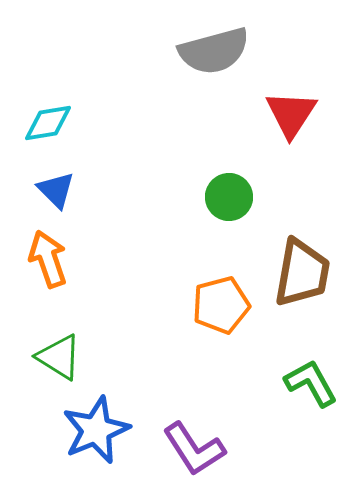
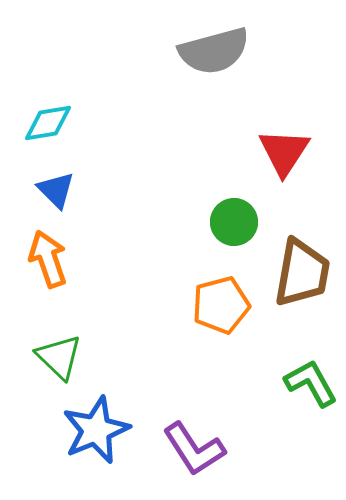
red triangle: moved 7 px left, 38 px down
green circle: moved 5 px right, 25 px down
green triangle: rotated 12 degrees clockwise
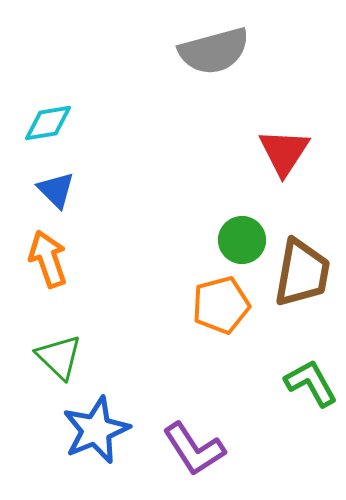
green circle: moved 8 px right, 18 px down
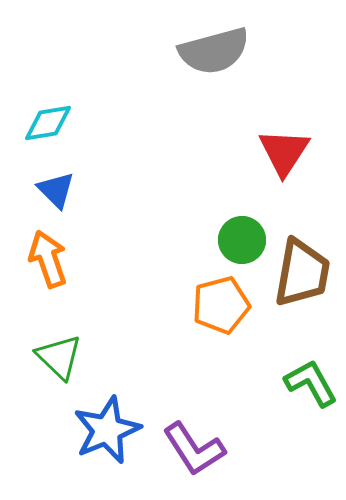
blue star: moved 11 px right
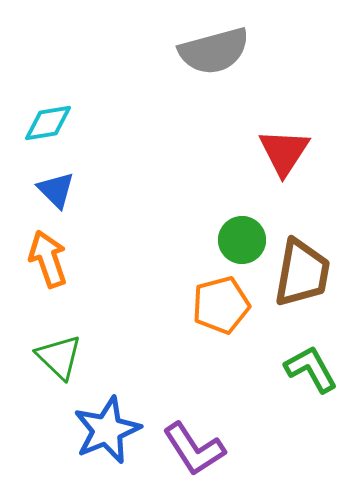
green L-shape: moved 14 px up
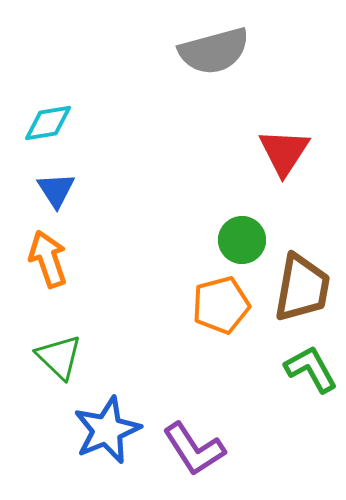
blue triangle: rotated 12 degrees clockwise
brown trapezoid: moved 15 px down
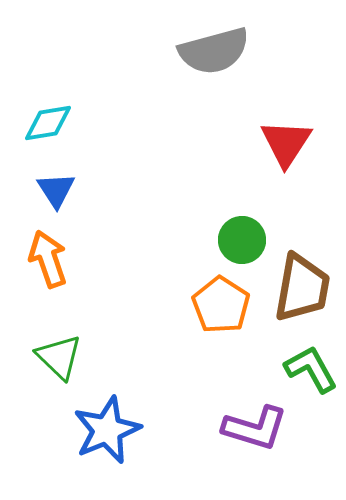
red triangle: moved 2 px right, 9 px up
orange pentagon: rotated 24 degrees counterclockwise
purple L-shape: moved 61 px right, 21 px up; rotated 40 degrees counterclockwise
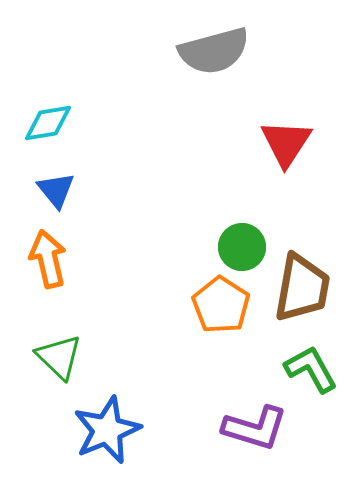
blue triangle: rotated 6 degrees counterclockwise
green circle: moved 7 px down
orange arrow: rotated 6 degrees clockwise
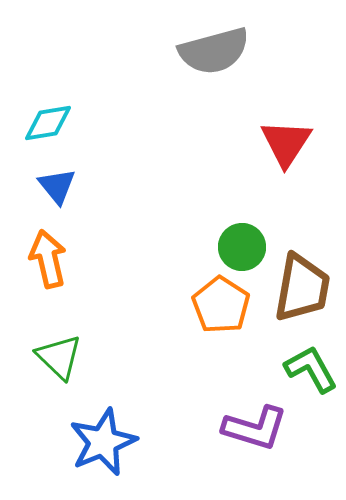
blue triangle: moved 1 px right, 4 px up
blue star: moved 4 px left, 12 px down
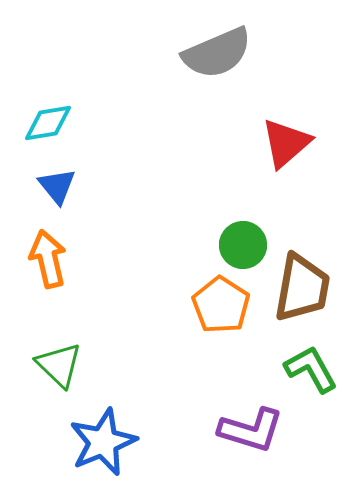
gray semicircle: moved 3 px right, 2 px down; rotated 8 degrees counterclockwise
red triangle: rotated 16 degrees clockwise
green circle: moved 1 px right, 2 px up
green triangle: moved 8 px down
purple L-shape: moved 4 px left, 2 px down
